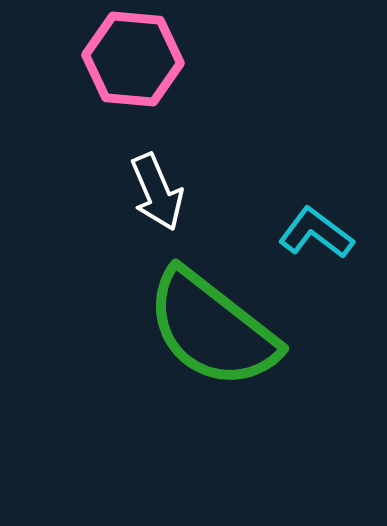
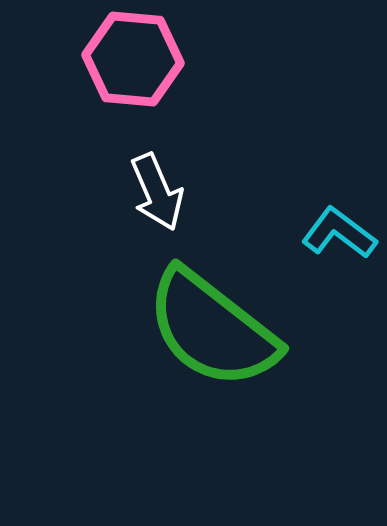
cyan L-shape: moved 23 px right
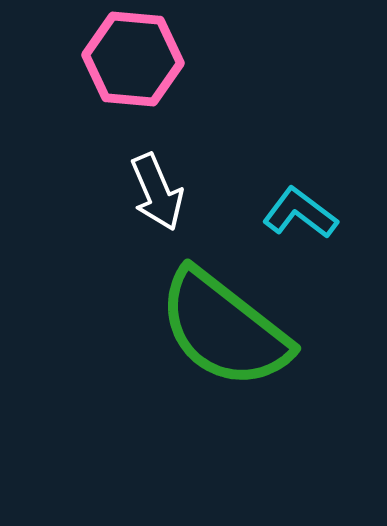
cyan L-shape: moved 39 px left, 20 px up
green semicircle: moved 12 px right
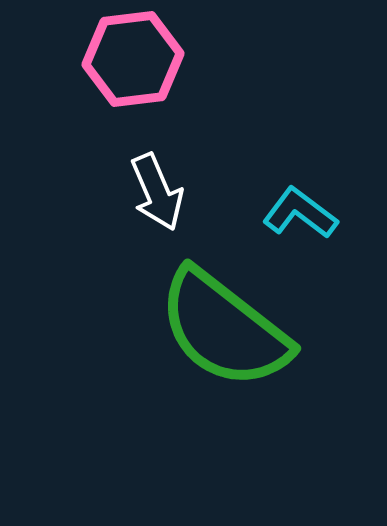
pink hexagon: rotated 12 degrees counterclockwise
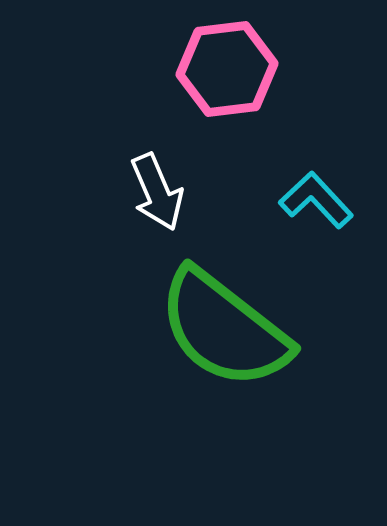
pink hexagon: moved 94 px right, 10 px down
cyan L-shape: moved 16 px right, 13 px up; rotated 10 degrees clockwise
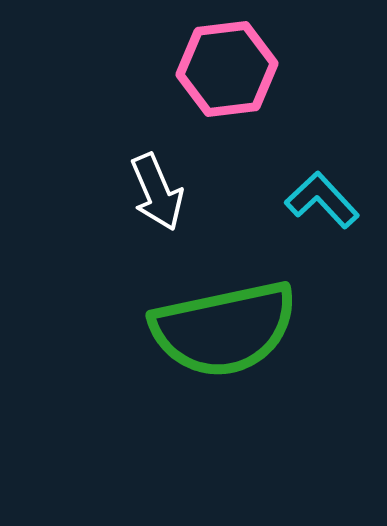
cyan L-shape: moved 6 px right
green semicircle: rotated 50 degrees counterclockwise
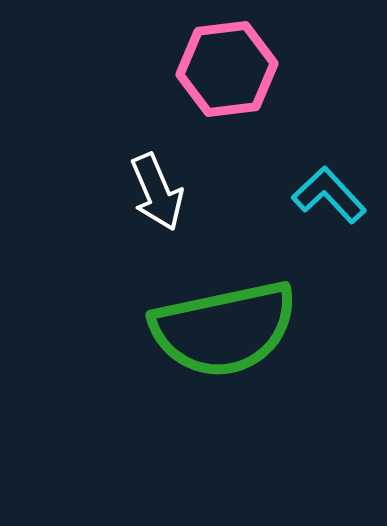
cyan L-shape: moved 7 px right, 5 px up
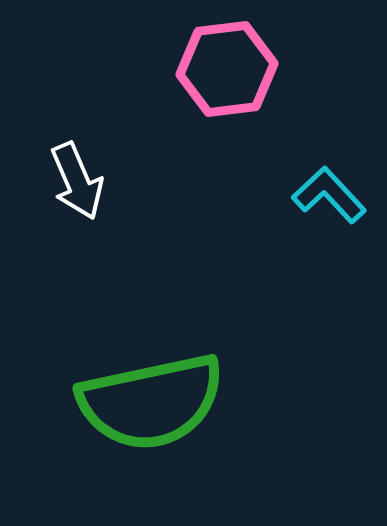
white arrow: moved 80 px left, 11 px up
green semicircle: moved 73 px left, 73 px down
